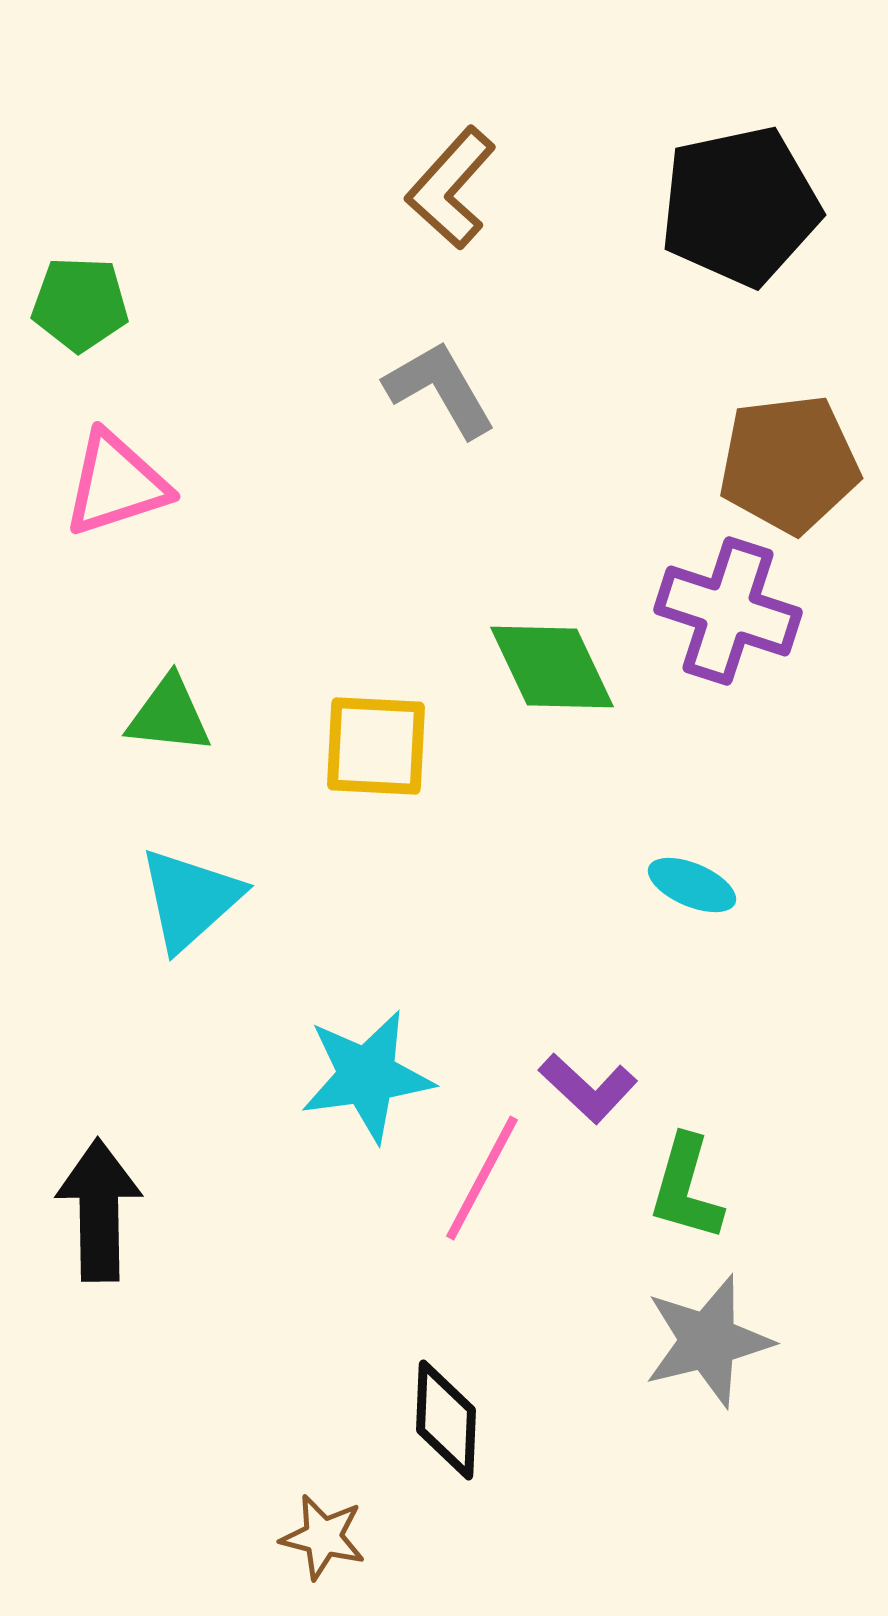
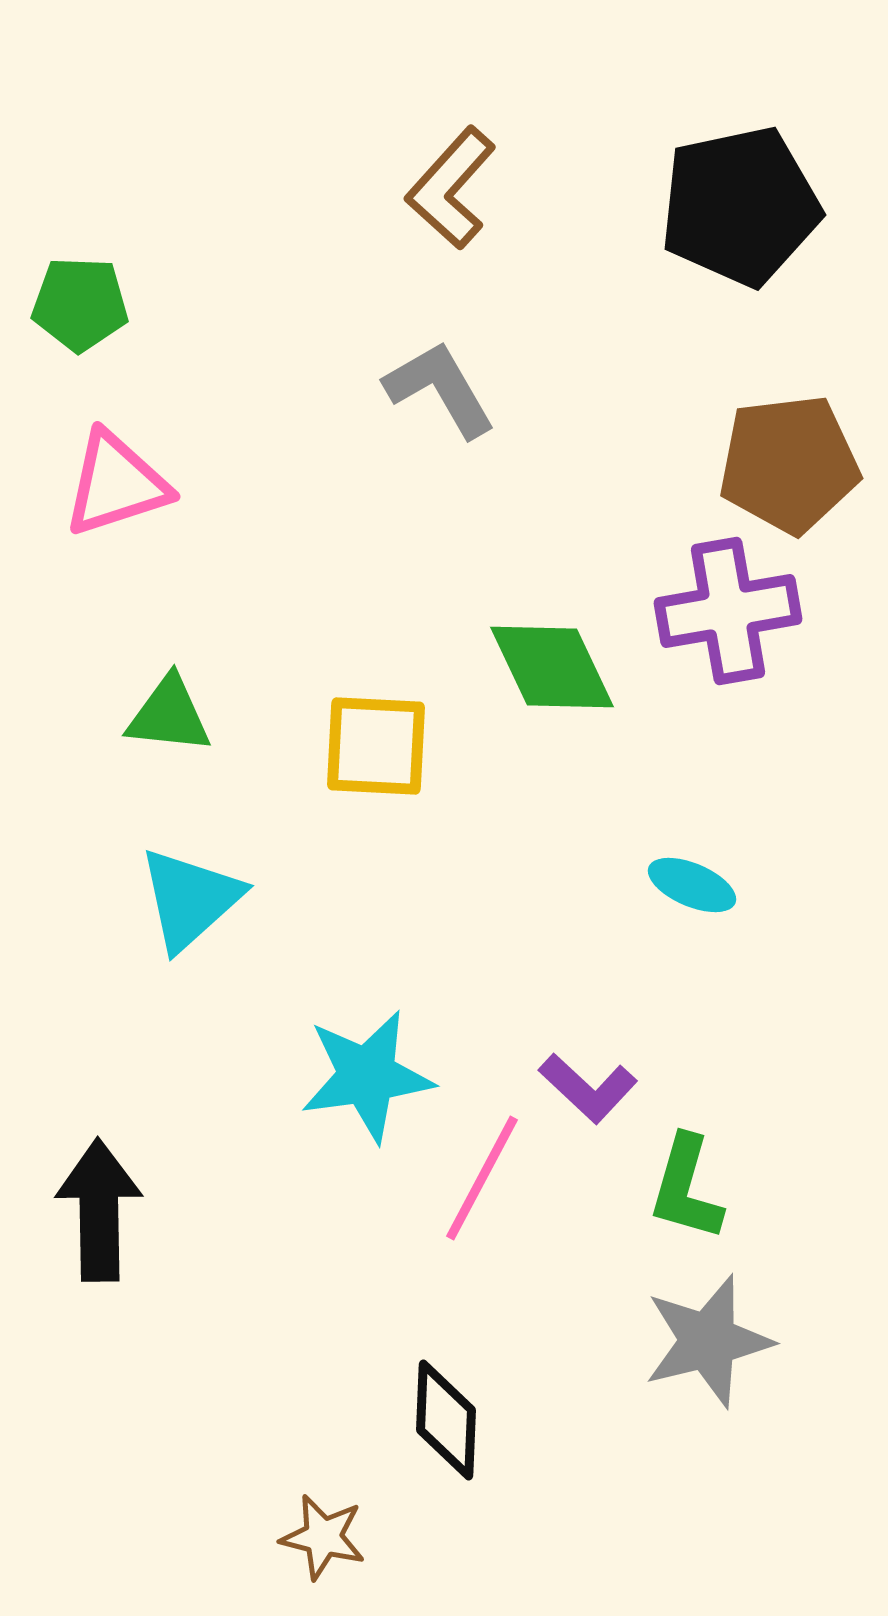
purple cross: rotated 28 degrees counterclockwise
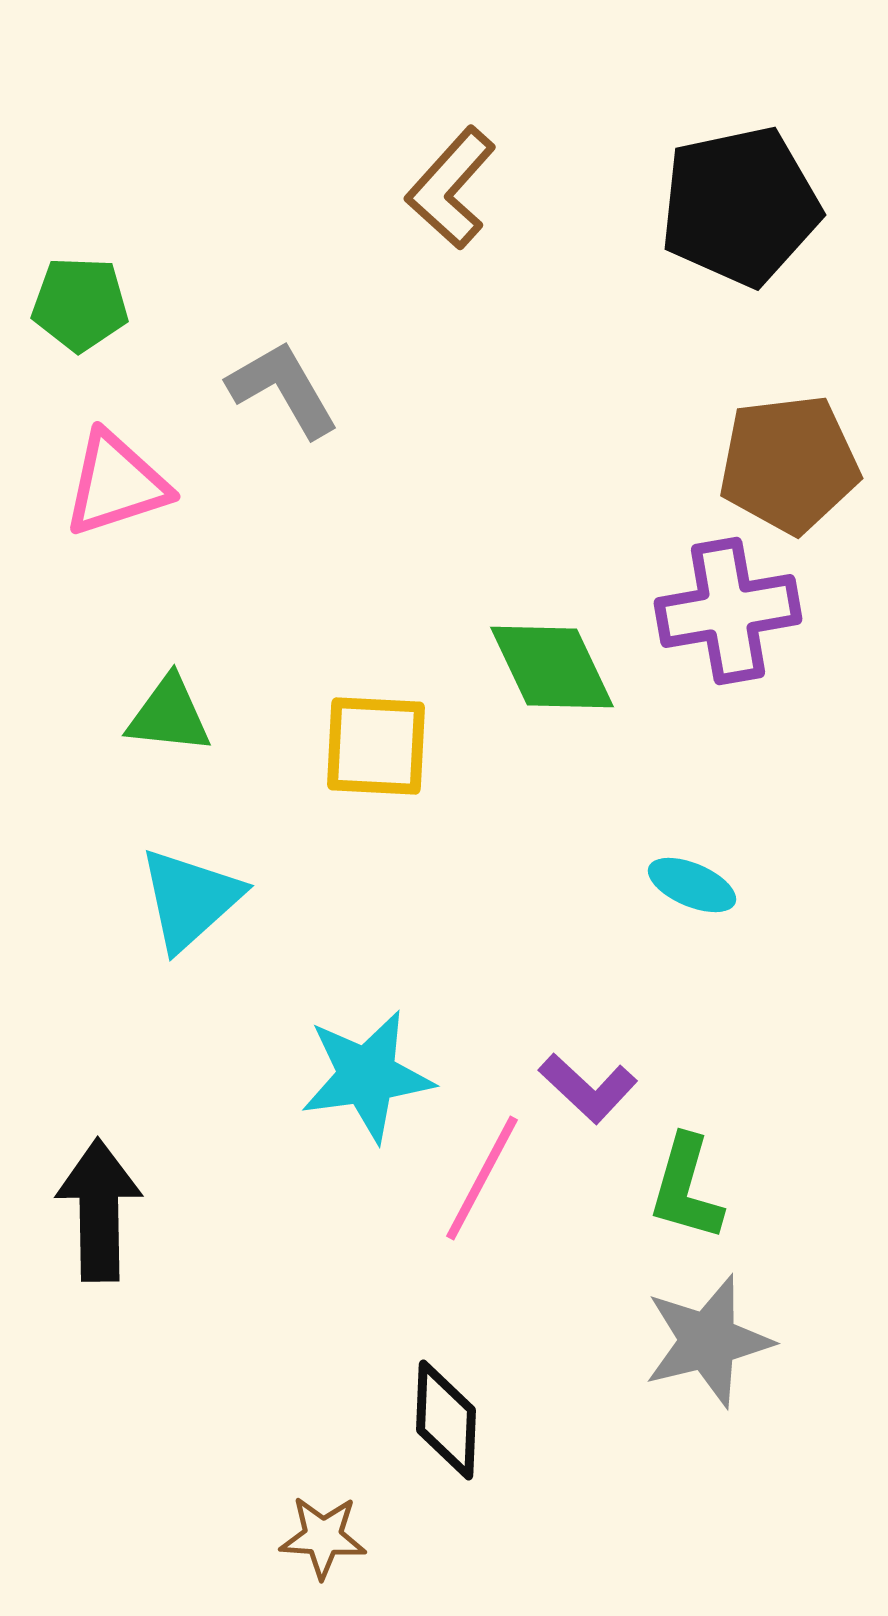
gray L-shape: moved 157 px left
brown star: rotated 10 degrees counterclockwise
